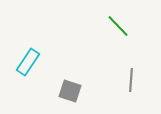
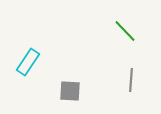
green line: moved 7 px right, 5 px down
gray square: rotated 15 degrees counterclockwise
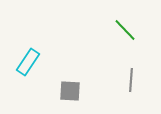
green line: moved 1 px up
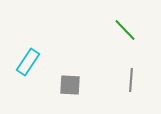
gray square: moved 6 px up
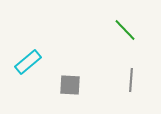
cyan rectangle: rotated 16 degrees clockwise
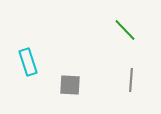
cyan rectangle: rotated 68 degrees counterclockwise
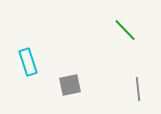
gray line: moved 7 px right, 9 px down; rotated 10 degrees counterclockwise
gray square: rotated 15 degrees counterclockwise
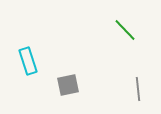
cyan rectangle: moved 1 px up
gray square: moved 2 px left
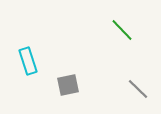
green line: moved 3 px left
gray line: rotated 40 degrees counterclockwise
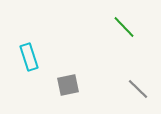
green line: moved 2 px right, 3 px up
cyan rectangle: moved 1 px right, 4 px up
